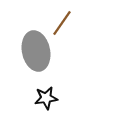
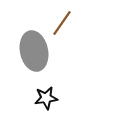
gray ellipse: moved 2 px left
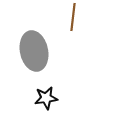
brown line: moved 11 px right, 6 px up; rotated 28 degrees counterclockwise
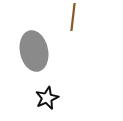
black star: moved 1 px right; rotated 15 degrees counterclockwise
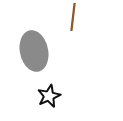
black star: moved 2 px right, 2 px up
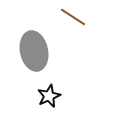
brown line: rotated 64 degrees counterclockwise
